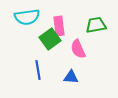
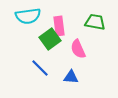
cyan semicircle: moved 1 px right, 1 px up
green trapezoid: moved 1 px left, 3 px up; rotated 20 degrees clockwise
blue line: moved 2 px right, 2 px up; rotated 36 degrees counterclockwise
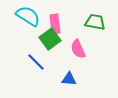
cyan semicircle: rotated 140 degrees counterclockwise
pink rectangle: moved 4 px left, 2 px up
blue line: moved 4 px left, 6 px up
blue triangle: moved 2 px left, 2 px down
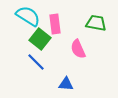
green trapezoid: moved 1 px right, 1 px down
green square: moved 10 px left; rotated 15 degrees counterclockwise
blue triangle: moved 3 px left, 5 px down
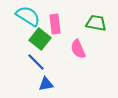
blue triangle: moved 20 px left; rotated 14 degrees counterclockwise
